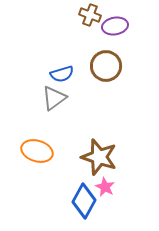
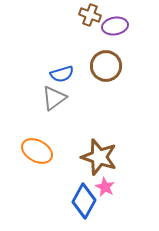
orange ellipse: rotated 12 degrees clockwise
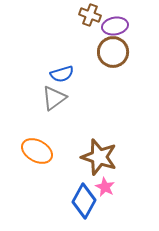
brown circle: moved 7 px right, 14 px up
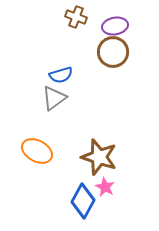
brown cross: moved 14 px left, 2 px down
blue semicircle: moved 1 px left, 1 px down
blue diamond: moved 1 px left
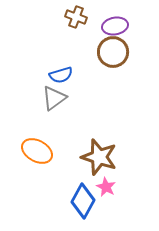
pink star: moved 1 px right
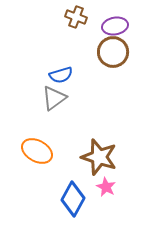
blue diamond: moved 10 px left, 2 px up
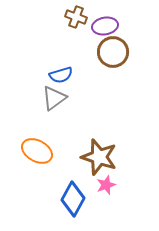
purple ellipse: moved 10 px left
pink star: moved 2 px up; rotated 24 degrees clockwise
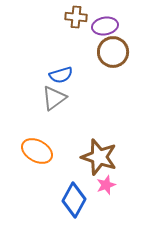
brown cross: rotated 15 degrees counterclockwise
blue diamond: moved 1 px right, 1 px down
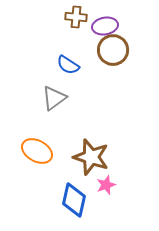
brown circle: moved 2 px up
blue semicircle: moved 7 px right, 10 px up; rotated 50 degrees clockwise
brown star: moved 8 px left
blue diamond: rotated 16 degrees counterclockwise
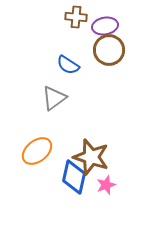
brown circle: moved 4 px left
orange ellipse: rotated 68 degrees counterclockwise
blue diamond: moved 23 px up
